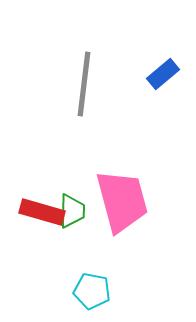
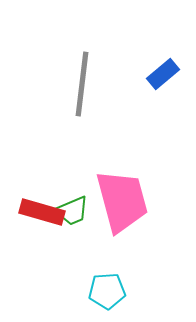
gray line: moved 2 px left
green trapezoid: rotated 66 degrees clockwise
cyan pentagon: moved 15 px right; rotated 15 degrees counterclockwise
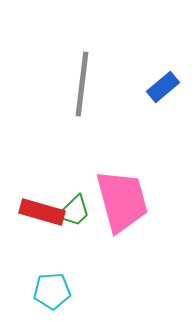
blue rectangle: moved 13 px down
green trapezoid: moved 2 px right; rotated 21 degrees counterclockwise
cyan pentagon: moved 55 px left
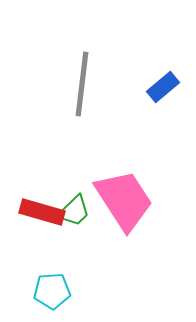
pink trapezoid: moved 2 px right, 1 px up; rotated 18 degrees counterclockwise
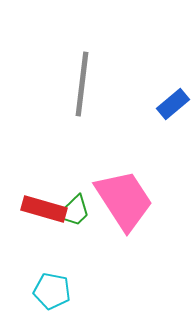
blue rectangle: moved 10 px right, 17 px down
red rectangle: moved 2 px right, 3 px up
cyan pentagon: rotated 15 degrees clockwise
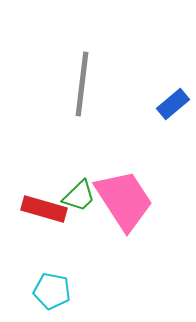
green trapezoid: moved 5 px right, 15 px up
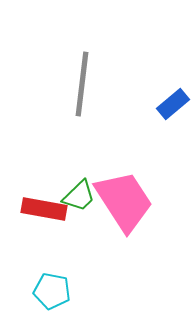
pink trapezoid: moved 1 px down
red rectangle: rotated 6 degrees counterclockwise
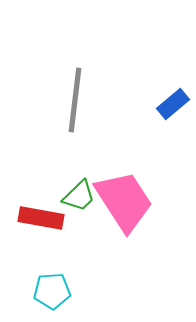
gray line: moved 7 px left, 16 px down
red rectangle: moved 3 px left, 9 px down
cyan pentagon: rotated 15 degrees counterclockwise
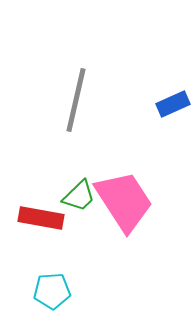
gray line: moved 1 px right; rotated 6 degrees clockwise
blue rectangle: rotated 16 degrees clockwise
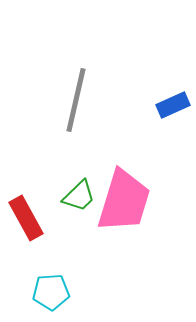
blue rectangle: moved 1 px down
pink trapezoid: rotated 50 degrees clockwise
red rectangle: moved 15 px left; rotated 51 degrees clockwise
cyan pentagon: moved 1 px left, 1 px down
